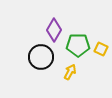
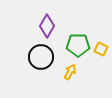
purple diamond: moved 7 px left, 4 px up
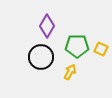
green pentagon: moved 1 px left, 1 px down
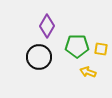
yellow square: rotated 16 degrees counterclockwise
black circle: moved 2 px left
yellow arrow: moved 18 px right; rotated 98 degrees counterclockwise
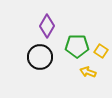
yellow square: moved 2 px down; rotated 24 degrees clockwise
black circle: moved 1 px right
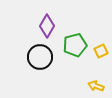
green pentagon: moved 2 px left, 1 px up; rotated 15 degrees counterclockwise
yellow square: rotated 32 degrees clockwise
yellow arrow: moved 8 px right, 14 px down
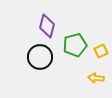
purple diamond: rotated 15 degrees counterclockwise
yellow arrow: moved 8 px up; rotated 14 degrees counterclockwise
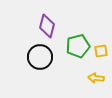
green pentagon: moved 3 px right, 1 px down
yellow square: rotated 16 degrees clockwise
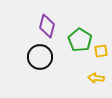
green pentagon: moved 2 px right, 6 px up; rotated 25 degrees counterclockwise
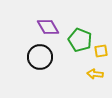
purple diamond: moved 1 px right, 1 px down; rotated 45 degrees counterclockwise
green pentagon: rotated 10 degrees counterclockwise
yellow arrow: moved 1 px left, 4 px up
